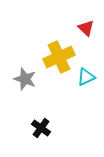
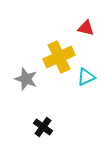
red triangle: rotated 30 degrees counterclockwise
gray star: moved 1 px right
black cross: moved 2 px right, 1 px up
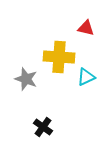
yellow cross: rotated 28 degrees clockwise
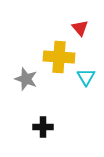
red triangle: moved 6 px left; rotated 36 degrees clockwise
cyan triangle: rotated 36 degrees counterclockwise
black cross: rotated 36 degrees counterclockwise
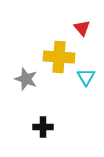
red triangle: moved 2 px right
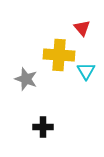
yellow cross: moved 2 px up
cyan triangle: moved 6 px up
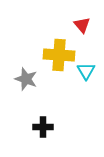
red triangle: moved 3 px up
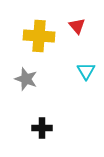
red triangle: moved 5 px left, 1 px down
yellow cross: moved 20 px left, 19 px up
black cross: moved 1 px left, 1 px down
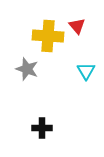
yellow cross: moved 9 px right
gray star: moved 1 px right, 10 px up
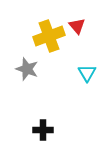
yellow cross: moved 1 px right; rotated 24 degrees counterclockwise
cyan triangle: moved 1 px right, 2 px down
black cross: moved 1 px right, 2 px down
